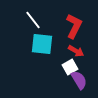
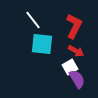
purple semicircle: moved 2 px left, 1 px up
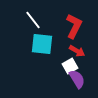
red arrow: moved 1 px right
white square: moved 1 px up
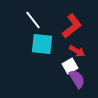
red L-shape: moved 2 px left; rotated 25 degrees clockwise
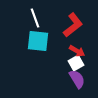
white line: moved 2 px right, 2 px up; rotated 18 degrees clockwise
red L-shape: moved 1 px right, 1 px up
cyan square: moved 4 px left, 3 px up
white square: moved 6 px right, 3 px up
